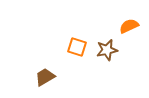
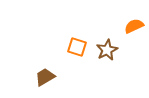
orange semicircle: moved 5 px right
brown star: rotated 15 degrees counterclockwise
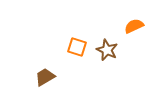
brown star: rotated 20 degrees counterclockwise
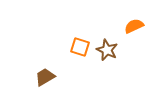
orange square: moved 3 px right
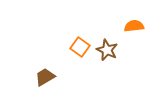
orange semicircle: rotated 18 degrees clockwise
orange square: rotated 18 degrees clockwise
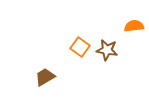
brown star: rotated 15 degrees counterclockwise
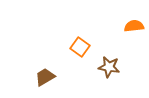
brown star: moved 2 px right, 17 px down
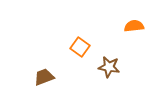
brown trapezoid: moved 1 px left; rotated 10 degrees clockwise
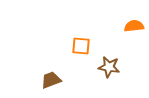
orange square: moved 1 px right, 1 px up; rotated 30 degrees counterclockwise
brown trapezoid: moved 7 px right, 3 px down
